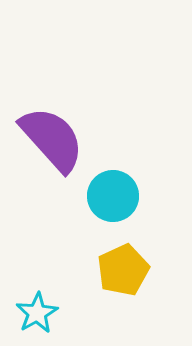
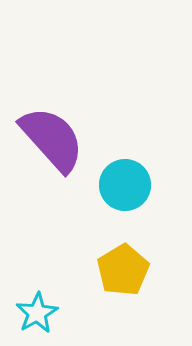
cyan circle: moved 12 px right, 11 px up
yellow pentagon: rotated 6 degrees counterclockwise
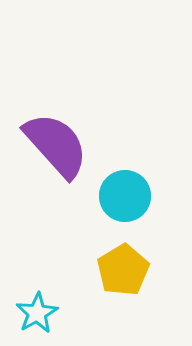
purple semicircle: moved 4 px right, 6 px down
cyan circle: moved 11 px down
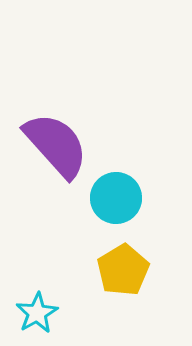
cyan circle: moved 9 px left, 2 px down
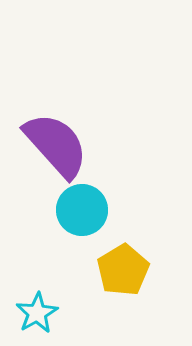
cyan circle: moved 34 px left, 12 px down
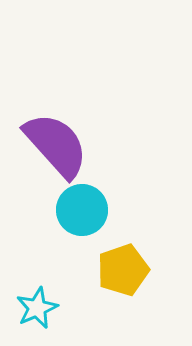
yellow pentagon: rotated 12 degrees clockwise
cyan star: moved 5 px up; rotated 6 degrees clockwise
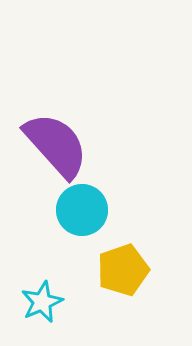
cyan star: moved 5 px right, 6 px up
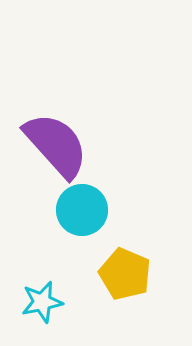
yellow pentagon: moved 2 px right, 4 px down; rotated 30 degrees counterclockwise
cyan star: rotated 12 degrees clockwise
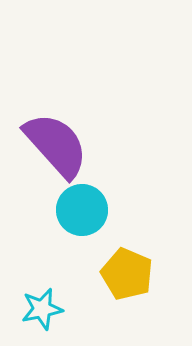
yellow pentagon: moved 2 px right
cyan star: moved 7 px down
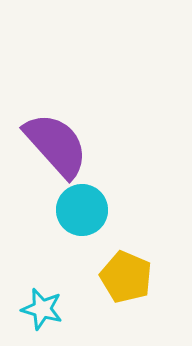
yellow pentagon: moved 1 px left, 3 px down
cyan star: rotated 27 degrees clockwise
